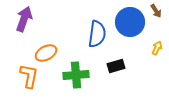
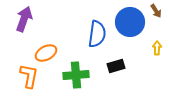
yellow arrow: rotated 24 degrees counterclockwise
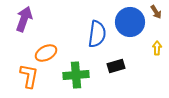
brown arrow: moved 1 px down
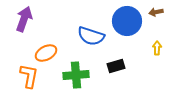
brown arrow: rotated 112 degrees clockwise
blue circle: moved 3 px left, 1 px up
blue semicircle: moved 6 px left, 2 px down; rotated 100 degrees clockwise
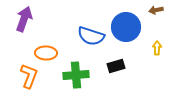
brown arrow: moved 2 px up
blue circle: moved 1 px left, 6 px down
orange ellipse: rotated 30 degrees clockwise
orange L-shape: rotated 10 degrees clockwise
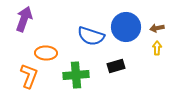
brown arrow: moved 1 px right, 18 px down
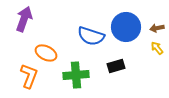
yellow arrow: rotated 40 degrees counterclockwise
orange ellipse: rotated 25 degrees clockwise
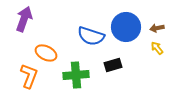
black rectangle: moved 3 px left, 1 px up
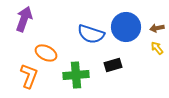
blue semicircle: moved 2 px up
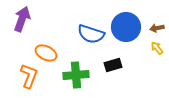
purple arrow: moved 2 px left
